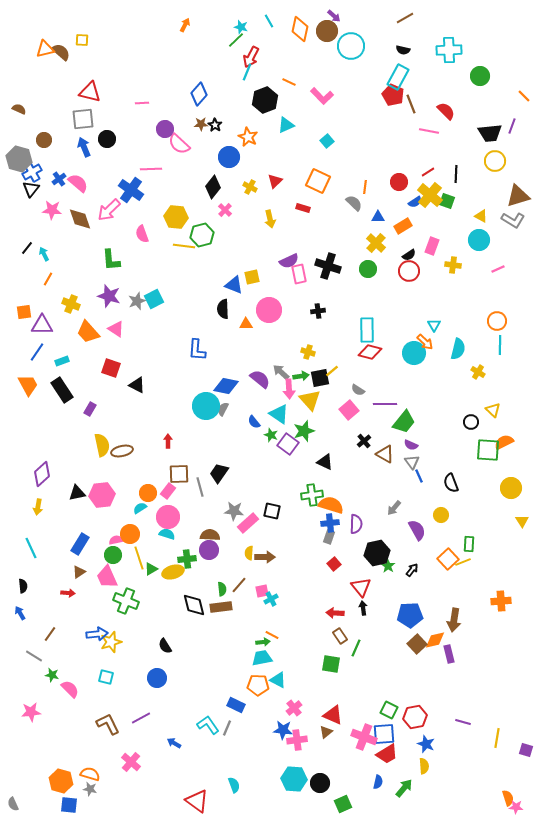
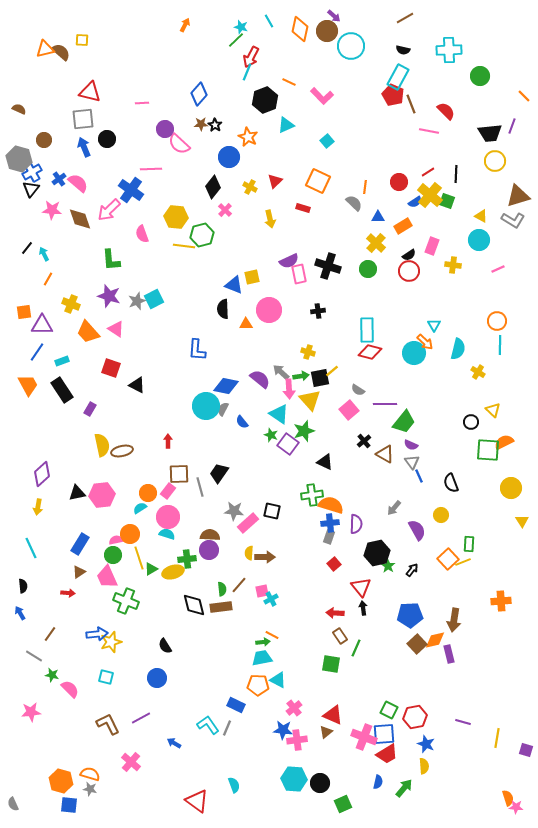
blue semicircle at (254, 422): moved 12 px left
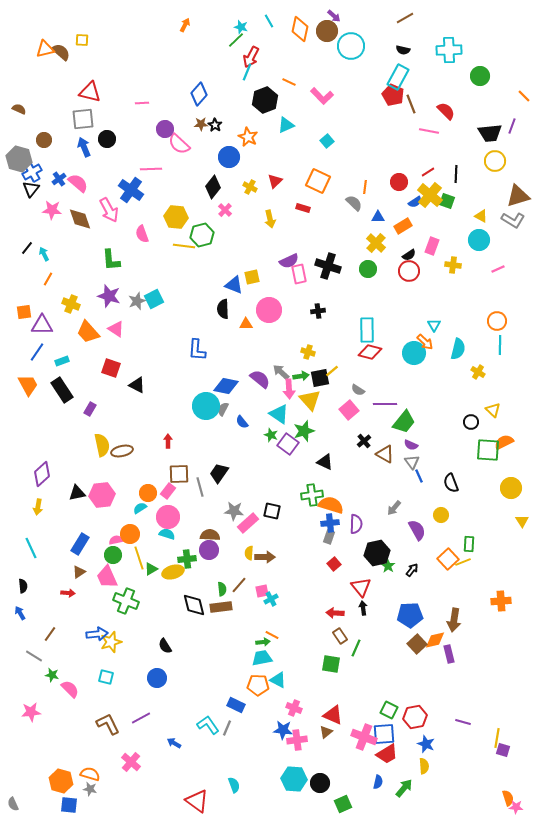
pink arrow at (109, 210): rotated 75 degrees counterclockwise
pink cross at (294, 708): rotated 28 degrees counterclockwise
purple square at (526, 750): moved 23 px left
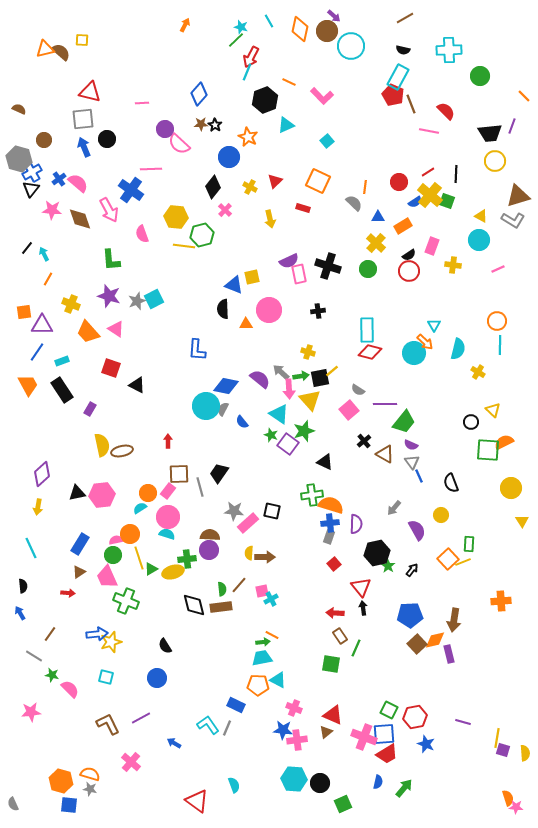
yellow semicircle at (424, 766): moved 101 px right, 13 px up
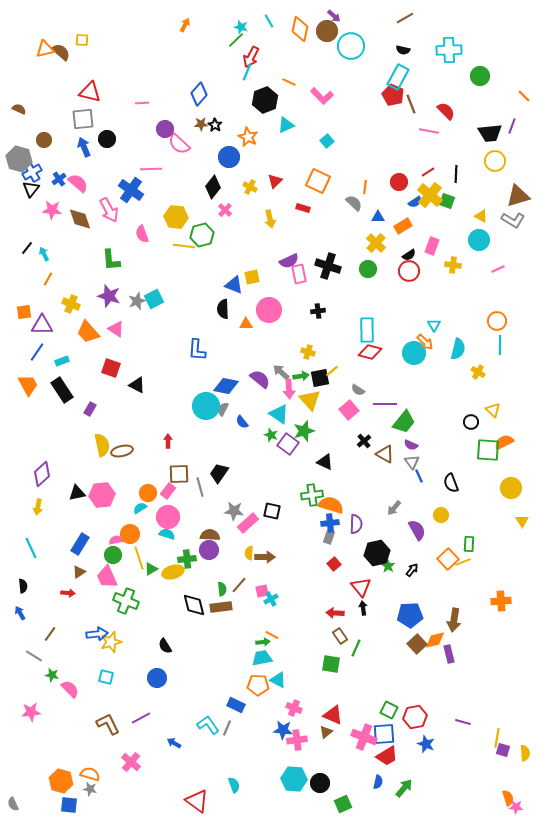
red trapezoid at (387, 754): moved 2 px down
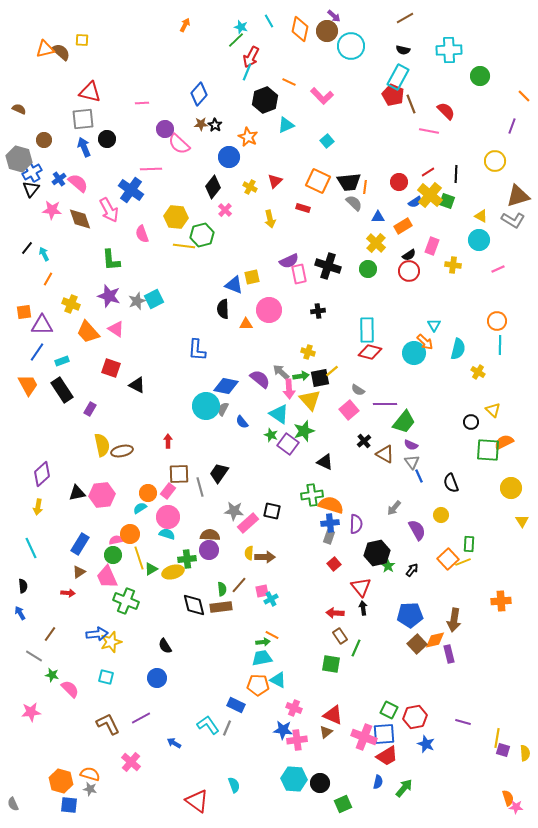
black trapezoid at (490, 133): moved 141 px left, 49 px down
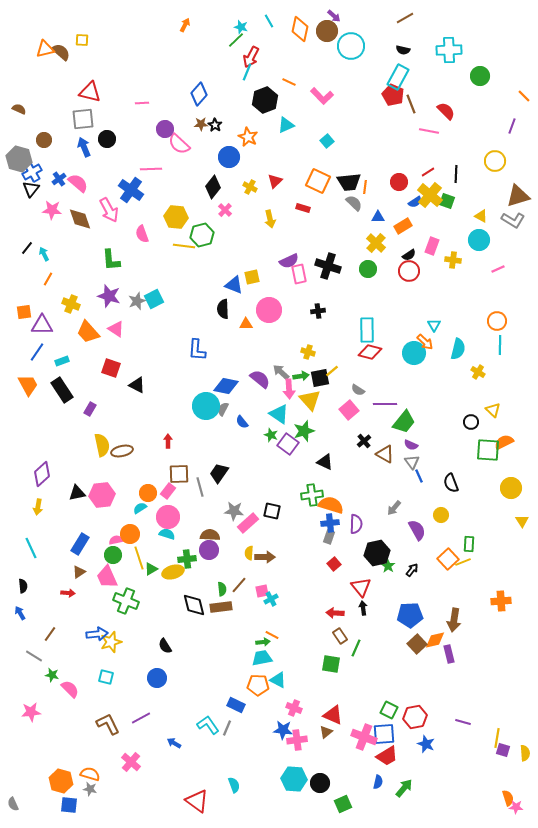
yellow cross at (453, 265): moved 5 px up
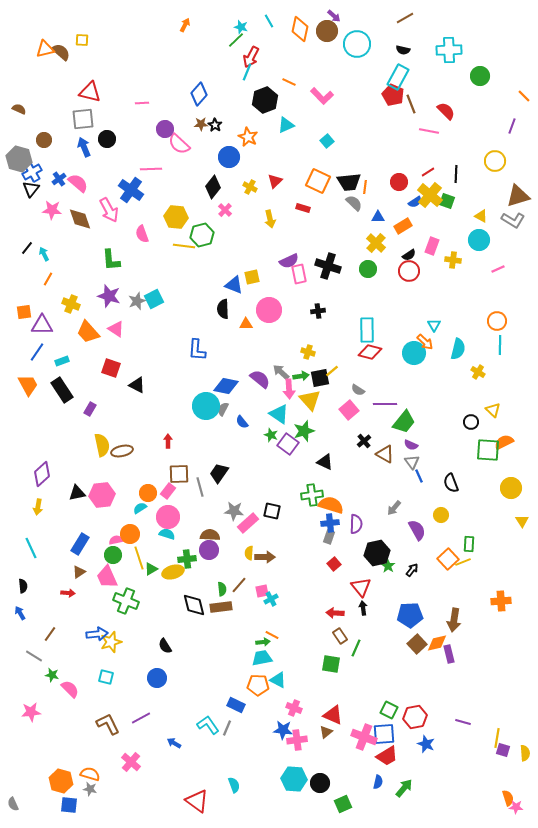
cyan circle at (351, 46): moved 6 px right, 2 px up
orange diamond at (435, 640): moved 2 px right, 3 px down
